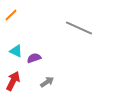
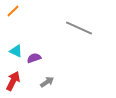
orange line: moved 2 px right, 4 px up
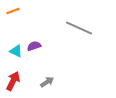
orange line: rotated 24 degrees clockwise
purple semicircle: moved 12 px up
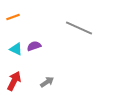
orange line: moved 6 px down
cyan triangle: moved 2 px up
red arrow: moved 1 px right
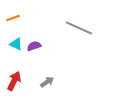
orange line: moved 1 px down
cyan triangle: moved 5 px up
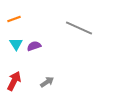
orange line: moved 1 px right, 1 px down
cyan triangle: rotated 32 degrees clockwise
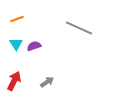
orange line: moved 3 px right
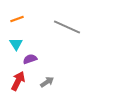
gray line: moved 12 px left, 1 px up
purple semicircle: moved 4 px left, 13 px down
red arrow: moved 4 px right
